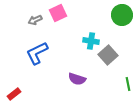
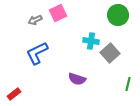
green circle: moved 4 px left
gray square: moved 2 px right, 2 px up
green line: rotated 24 degrees clockwise
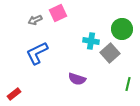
green circle: moved 4 px right, 14 px down
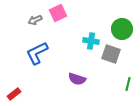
gray square: moved 1 px right, 1 px down; rotated 30 degrees counterclockwise
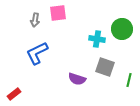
pink square: rotated 18 degrees clockwise
gray arrow: rotated 56 degrees counterclockwise
cyan cross: moved 6 px right, 2 px up
gray square: moved 6 px left, 13 px down
green line: moved 1 px right, 4 px up
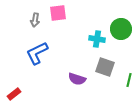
green circle: moved 1 px left
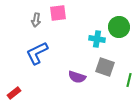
gray arrow: moved 1 px right
green circle: moved 2 px left, 2 px up
purple semicircle: moved 2 px up
red rectangle: moved 1 px up
